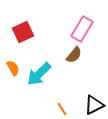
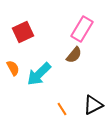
black triangle: moved 1 px left
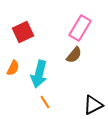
pink rectangle: moved 2 px left, 1 px up
orange semicircle: rotated 56 degrees clockwise
cyan arrow: rotated 32 degrees counterclockwise
orange line: moved 17 px left, 7 px up
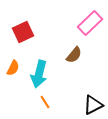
pink rectangle: moved 10 px right, 5 px up; rotated 15 degrees clockwise
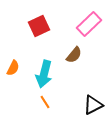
pink rectangle: moved 1 px left, 1 px down
red square: moved 16 px right, 6 px up
cyan arrow: moved 5 px right
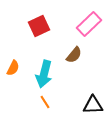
black triangle: rotated 25 degrees clockwise
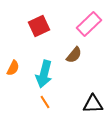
black triangle: moved 1 px up
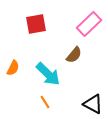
red square: moved 3 px left, 2 px up; rotated 15 degrees clockwise
cyan arrow: moved 4 px right; rotated 60 degrees counterclockwise
black triangle: rotated 30 degrees clockwise
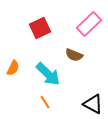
red square: moved 4 px right, 4 px down; rotated 15 degrees counterclockwise
brown semicircle: rotated 72 degrees clockwise
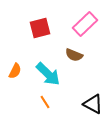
pink rectangle: moved 4 px left
red square: rotated 10 degrees clockwise
orange semicircle: moved 2 px right, 3 px down
